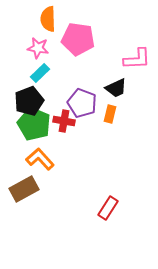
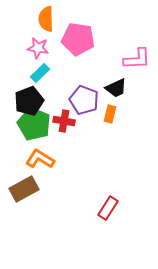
orange semicircle: moved 2 px left
purple pentagon: moved 2 px right, 3 px up
orange L-shape: rotated 16 degrees counterclockwise
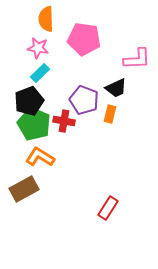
pink pentagon: moved 6 px right
orange L-shape: moved 2 px up
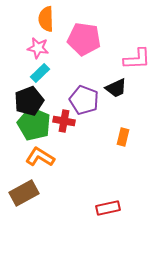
orange rectangle: moved 13 px right, 23 px down
brown rectangle: moved 4 px down
red rectangle: rotated 45 degrees clockwise
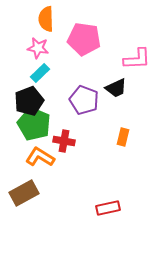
red cross: moved 20 px down
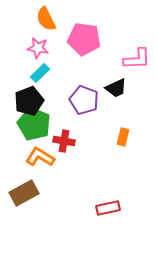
orange semicircle: rotated 25 degrees counterclockwise
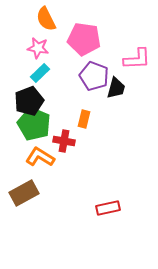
black trapezoid: rotated 50 degrees counterclockwise
purple pentagon: moved 10 px right, 24 px up
orange rectangle: moved 39 px left, 18 px up
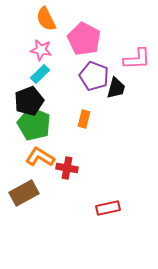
pink pentagon: rotated 20 degrees clockwise
pink star: moved 3 px right, 2 px down
cyan rectangle: moved 1 px down
red cross: moved 3 px right, 27 px down
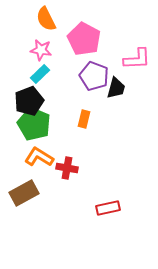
orange L-shape: moved 1 px left
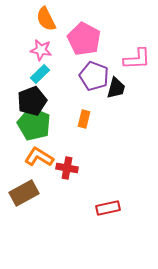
black pentagon: moved 3 px right
